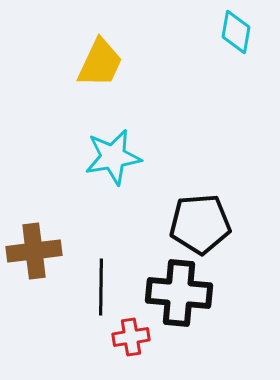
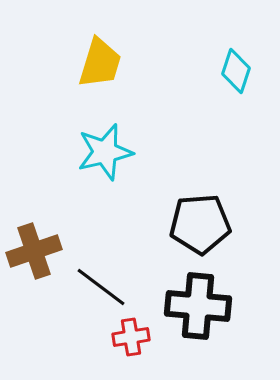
cyan diamond: moved 39 px down; rotated 9 degrees clockwise
yellow trapezoid: rotated 8 degrees counterclockwise
cyan star: moved 8 px left, 5 px up; rotated 4 degrees counterclockwise
brown cross: rotated 12 degrees counterclockwise
black line: rotated 54 degrees counterclockwise
black cross: moved 19 px right, 13 px down
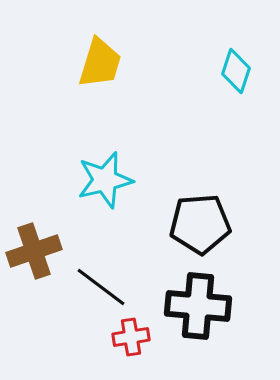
cyan star: moved 28 px down
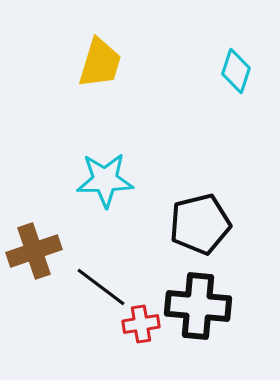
cyan star: rotated 12 degrees clockwise
black pentagon: rotated 10 degrees counterclockwise
red cross: moved 10 px right, 13 px up
